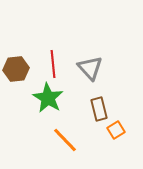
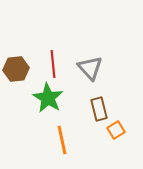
orange line: moved 3 px left; rotated 32 degrees clockwise
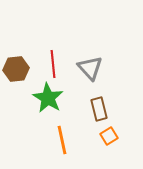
orange square: moved 7 px left, 6 px down
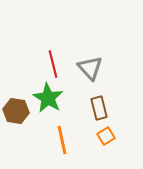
red line: rotated 8 degrees counterclockwise
brown hexagon: moved 42 px down; rotated 15 degrees clockwise
brown rectangle: moved 1 px up
orange square: moved 3 px left
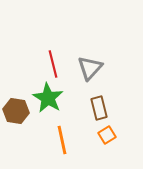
gray triangle: rotated 24 degrees clockwise
orange square: moved 1 px right, 1 px up
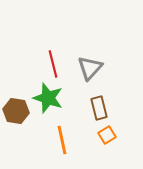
green star: rotated 12 degrees counterclockwise
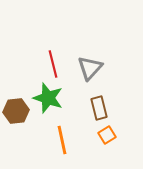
brown hexagon: rotated 15 degrees counterclockwise
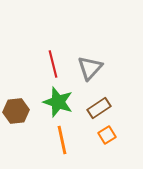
green star: moved 10 px right, 4 px down
brown rectangle: rotated 70 degrees clockwise
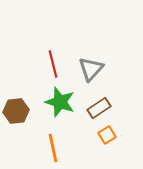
gray triangle: moved 1 px right, 1 px down
green star: moved 2 px right
orange line: moved 9 px left, 8 px down
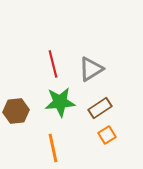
gray triangle: rotated 16 degrees clockwise
green star: rotated 24 degrees counterclockwise
brown rectangle: moved 1 px right
